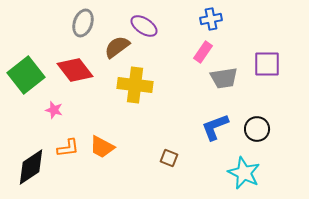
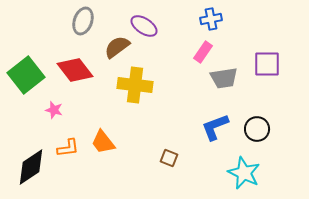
gray ellipse: moved 2 px up
orange trapezoid: moved 1 px right, 5 px up; rotated 24 degrees clockwise
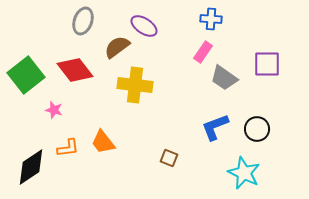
blue cross: rotated 15 degrees clockwise
gray trapezoid: rotated 44 degrees clockwise
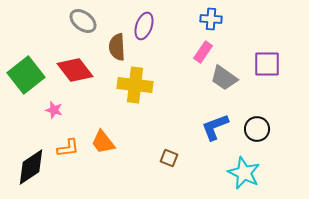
gray ellipse: rotated 72 degrees counterclockwise
purple ellipse: rotated 76 degrees clockwise
brown semicircle: rotated 56 degrees counterclockwise
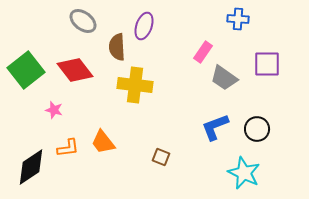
blue cross: moved 27 px right
green square: moved 5 px up
brown square: moved 8 px left, 1 px up
